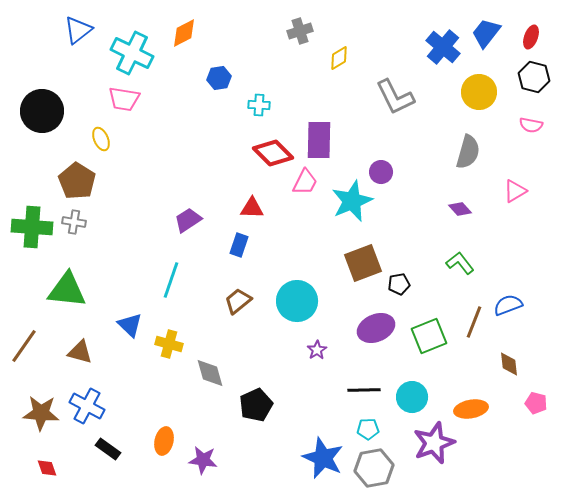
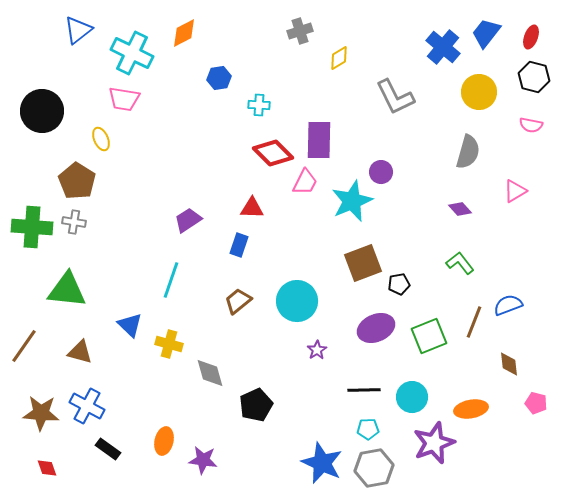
blue star at (323, 458): moved 1 px left, 5 px down
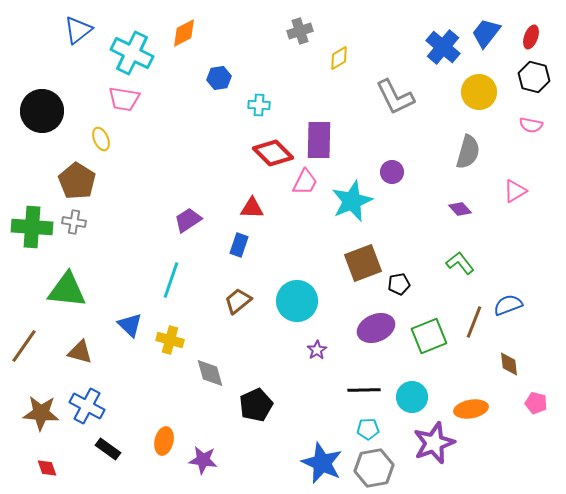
purple circle at (381, 172): moved 11 px right
yellow cross at (169, 344): moved 1 px right, 4 px up
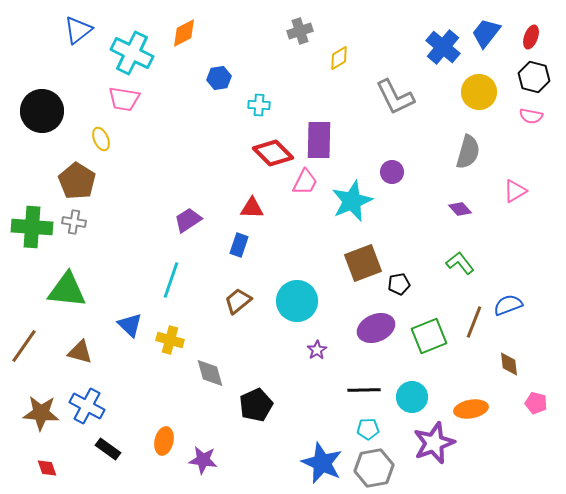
pink semicircle at (531, 125): moved 9 px up
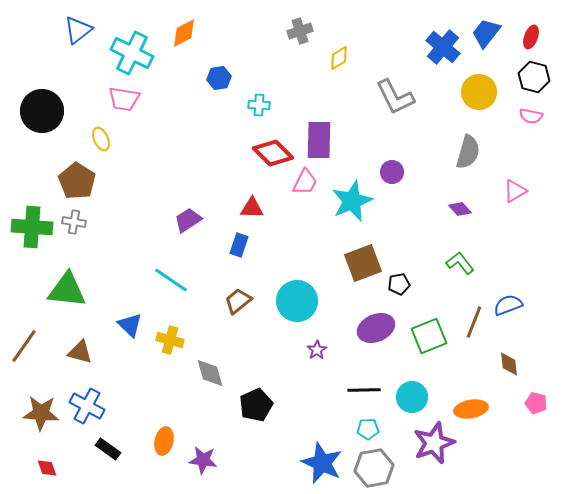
cyan line at (171, 280): rotated 75 degrees counterclockwise
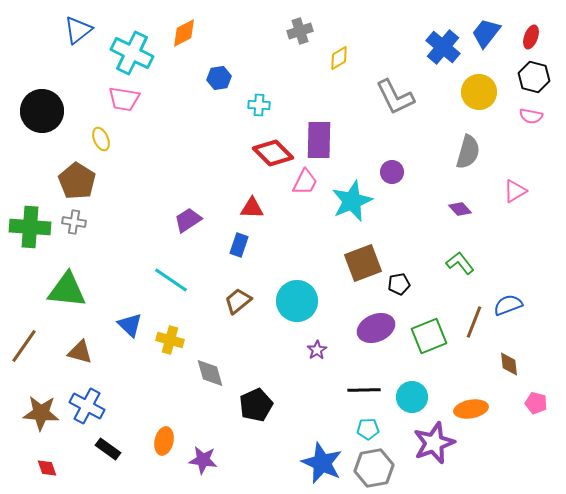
green cross at (32, 227): moved 2 px left
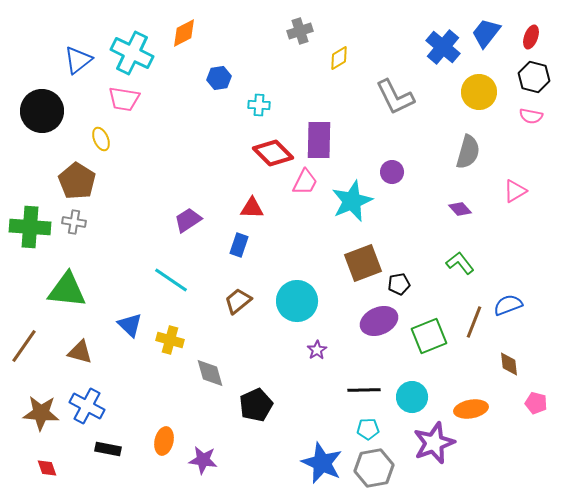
blue triangle at (78, 30): moved 30 px down
purple ellipse at (376, 328): moved 3 px right, 7 px up
black rectangle at (108, 449): rotated 25 degrees counterclockwise
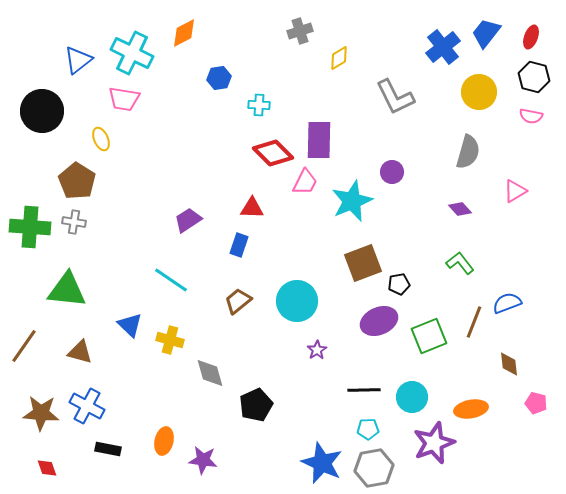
blue cross at (443, 47): rotated 12 degrees clockwise
blue semicircle at (508, 305): moved 1 px left, 2 px up
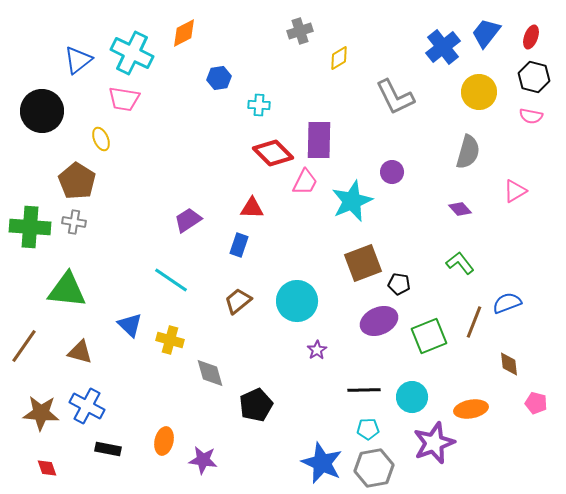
black pentagon at (399, 284): rotated 20 degrees clockwise
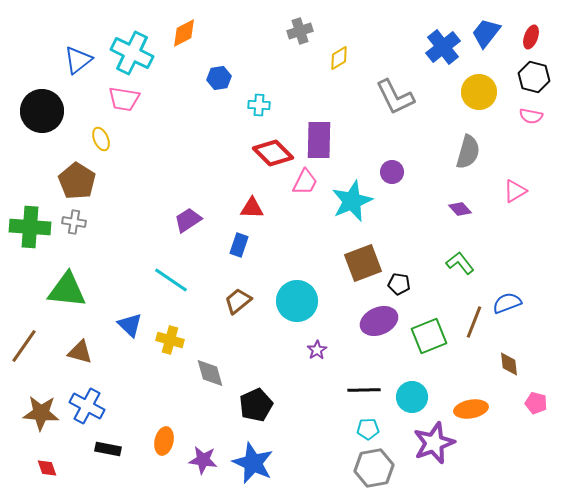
blue star at (322, 463): moved 69 px left
